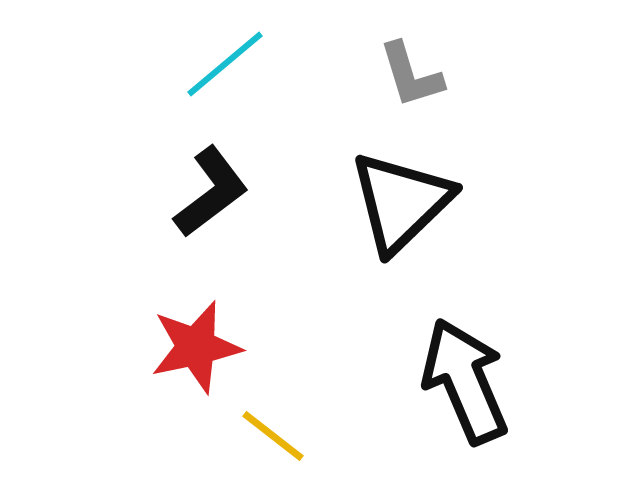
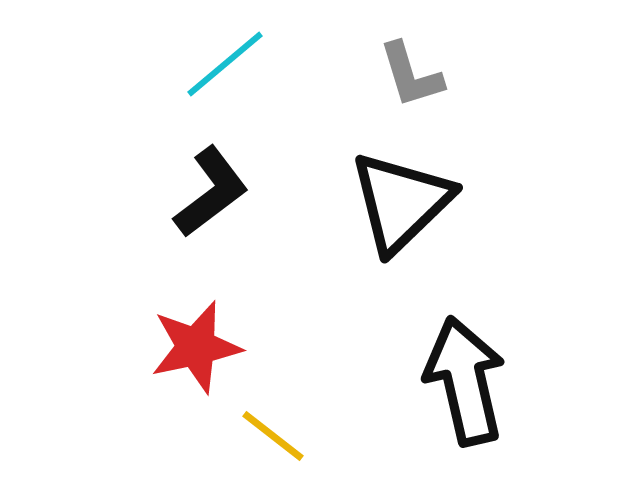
black arrow: rotated 10 degrees clockwise
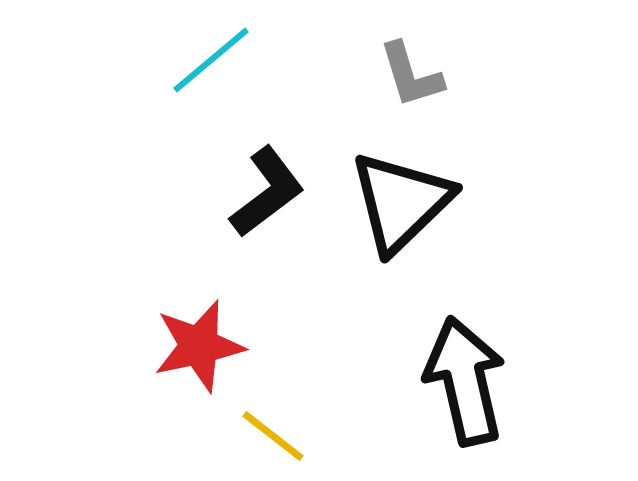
cyan line: moved 14 px left, 4 px up
black L-shape: moved 56 px right
red star: moved 3 px right, 1 px up
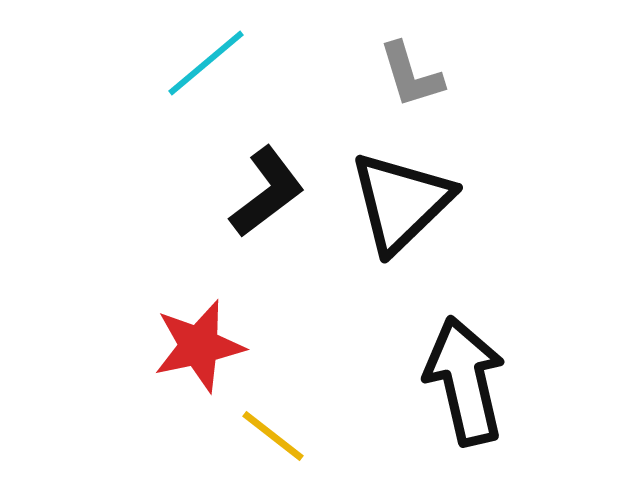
cyan line: moved 5 px left, 3 px down
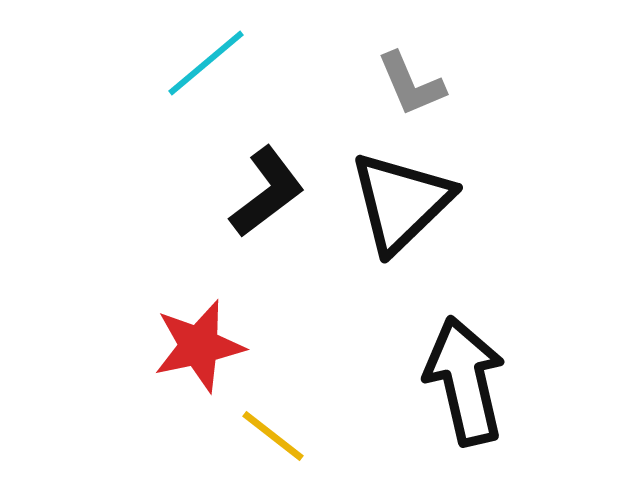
gray L-shape: moved 9 px down; rotated 6 degrees counterclockwise
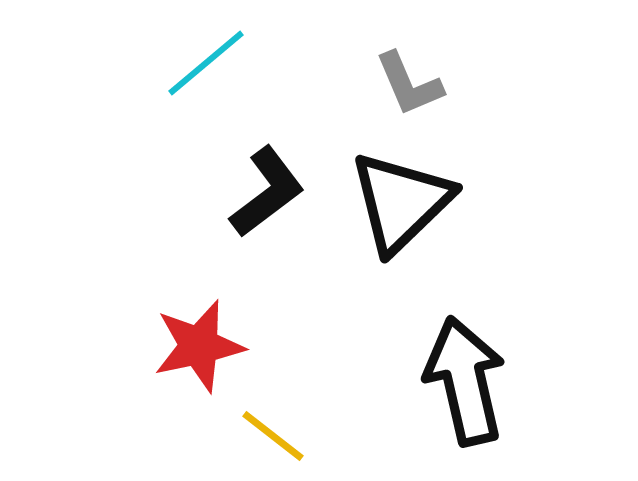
gray L-shape: moved 2 px left
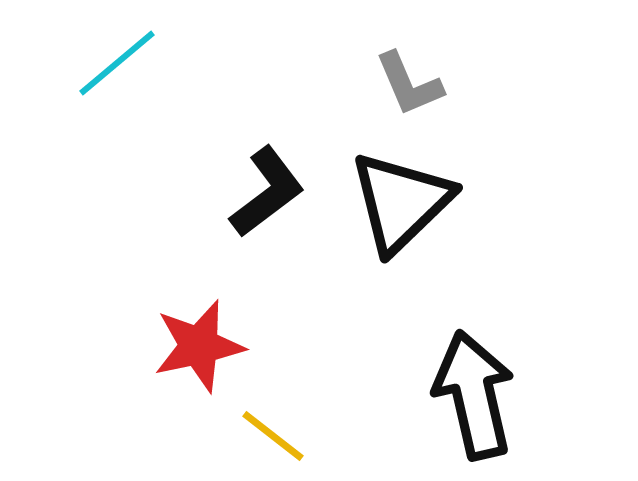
cyan line: moved 89 px left
black arrow: moved 9 px right, 14 px down
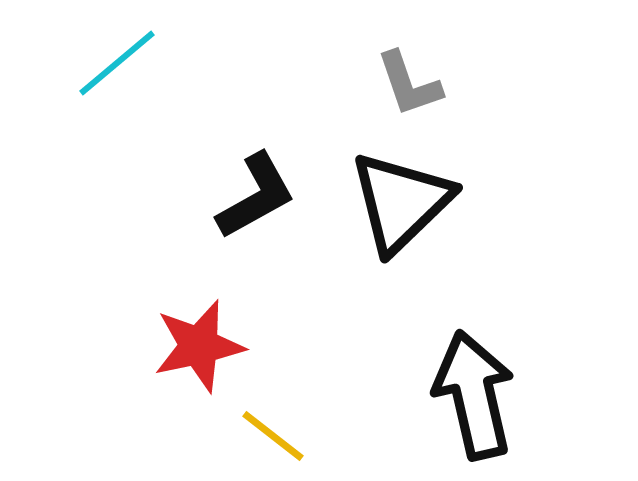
gray L-shape: rotated 4 degrees clockwise
black L-shape: moved 11 px left, 4 px down; rotated 8 degrees clockwise
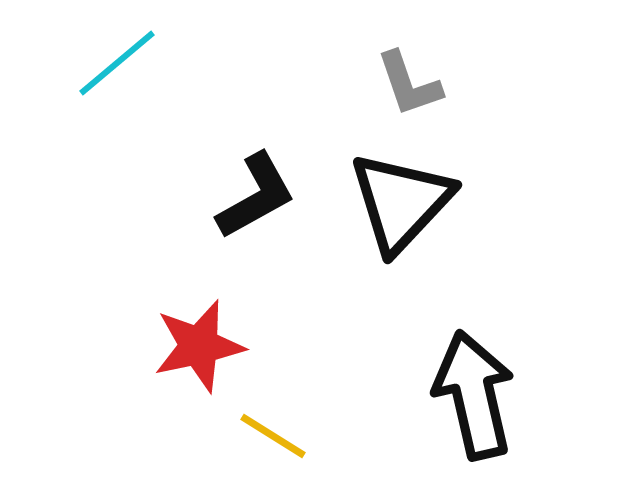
black triangle: rotated 3 degrees counterclockwise
yellow line: rotated 6 degrees counterclockwise
